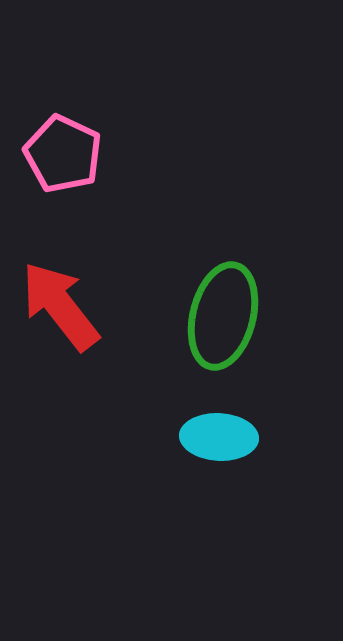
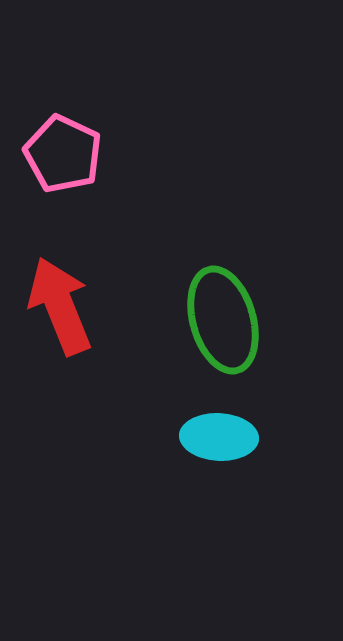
red arrow: rotated 16 degrees clockwise
green ellipse: moved 4 px down; rotated 30 degrees counterclockwise
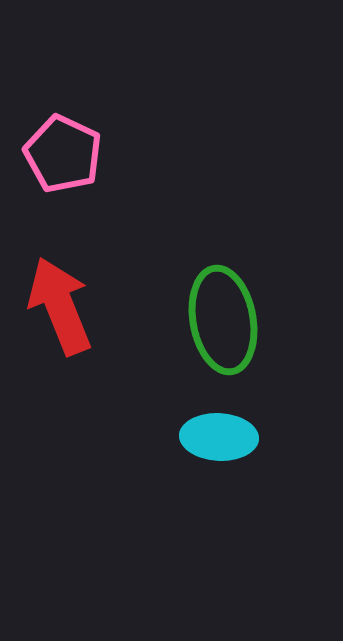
green ellipse: rotated 6 degrees clockwise
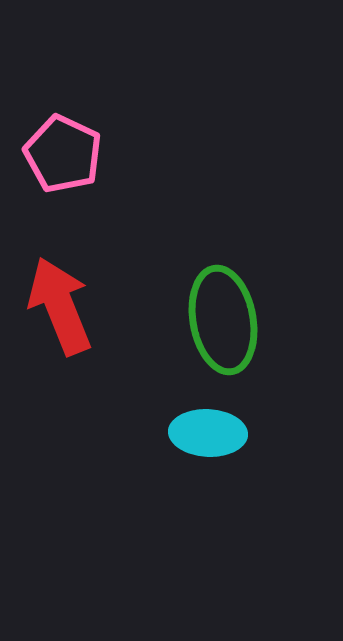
cyan ellipse: moved 11 px left, 4 px up
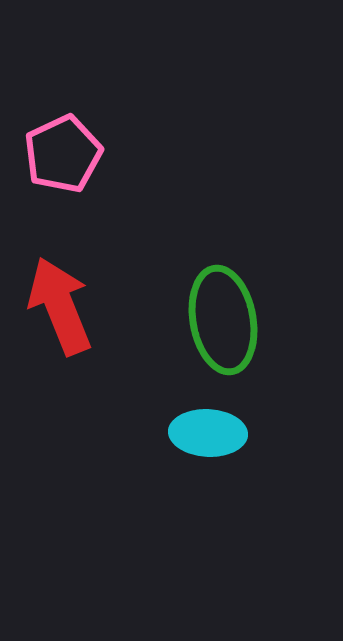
pink pentagon: rotated 22 degrees clockwise
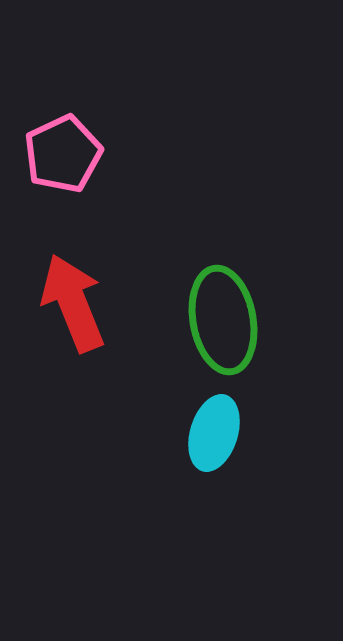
red arrow: moved 13 px right, 3 px up
cyan ellipse: moved 6 px right; rotated 76 degrees counterclockwise
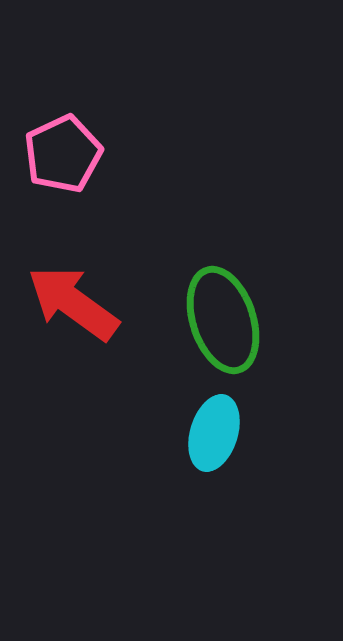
red arrow: rotated 32 degrees counterclockwise
green ellipse: rotated 8 degrees counterclockwise
